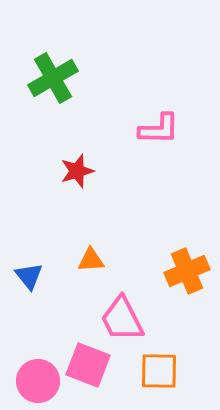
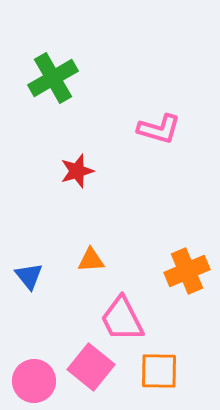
pink L-shape: rotated 15 degrees clockwise
pink square: moved 3 px right, 2 px down; rotated 18 degrees clockwise
pink circle: moved 4 px left
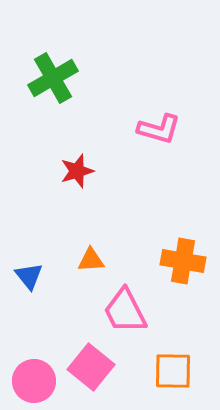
orange cross: moved 4 px left, 10 px up; rotated 33 degrees clockwise
pink trapezoid: moved 3 px right, 8 px up
orange square: moved 14 px right
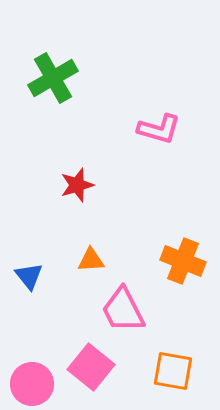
red star: moved 14 px down
orange cross: rotated 12 degrees clockwise
pink trapezoid: moved 2 px left, 1 px up
orange square: rotated 9 degrees clockwise
pink circle: moved 2 px left, 3 px down
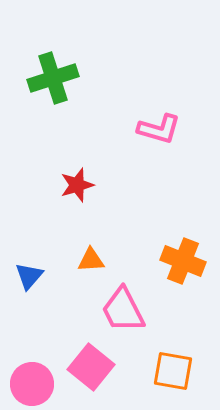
green cross: rotated 12 degrees clockwise
blue triangle: rotated 20 degrees clockwise
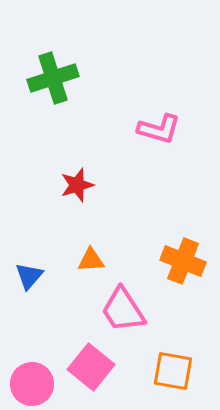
pink trapezoid: rotated 6 degrees counterclockwise
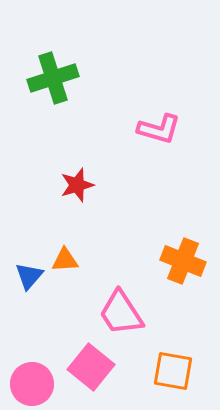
orange triangle: moved 26 px left
pink trapezoid: moved 2 px left, 3 px down
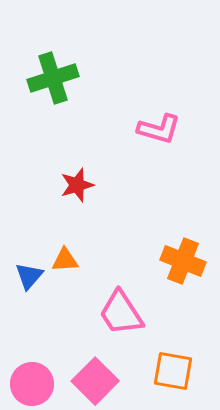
pink square: moved 4 px right, 14 px down; rotated 6 degrees clockwise
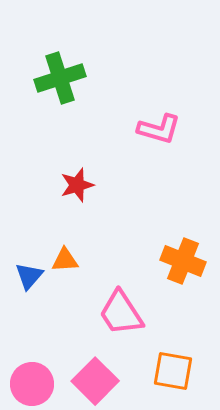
green cross: moved 7 px right
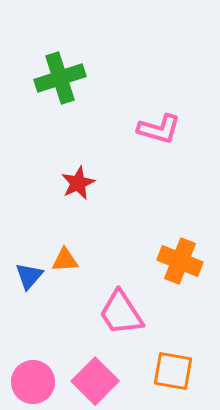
red star: moved 1 px right, 2 px up; rotated 8 degrees counterclockwise
orange cross: moved 3 px left
pink circle: moved 1 px right, 2 px up
